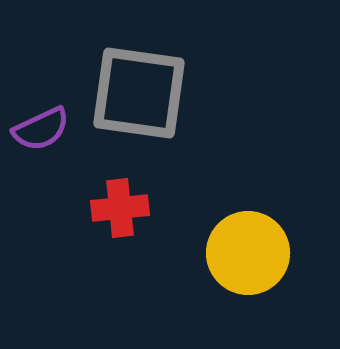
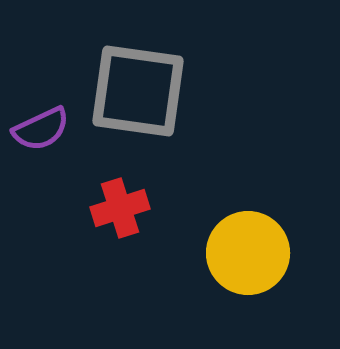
gray square: moved 1 px left, 2 px up
red cross: rotated 12 degrees counterclockwise
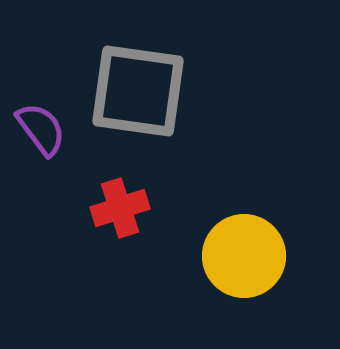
purple semicircle: rotated 102 degrees counterclockwise
yellow circle: moved 4 px left, 3 px down
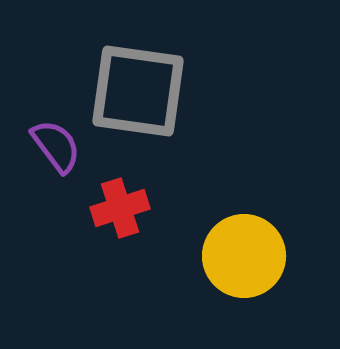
purple semicircle: moved 15 px right, 17 px down
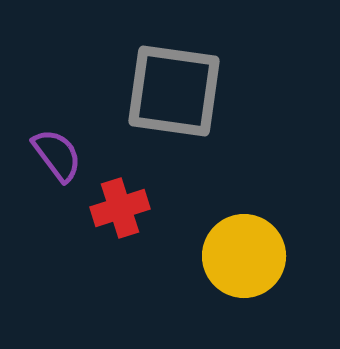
gray square: moved 36 px right
purple semicircle: moved 1 px right, 9 px down
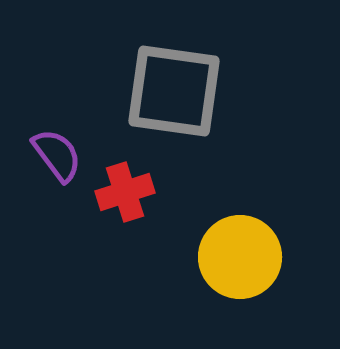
red cross: moved 5 px right, 16 px up
yellow circle: moved 4 px left, 1 px down
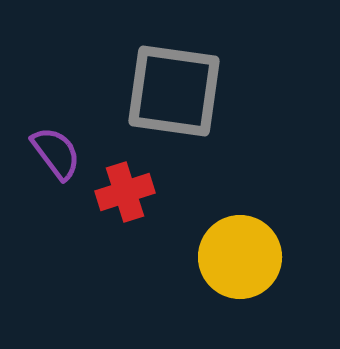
purple semicircle: moved 1 px left, 2 px up
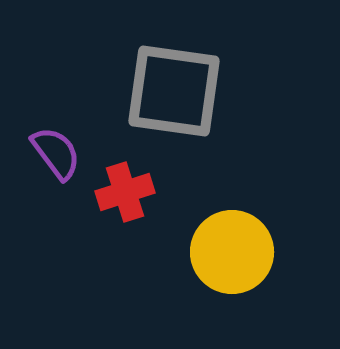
yellow circle: moved 8 px left, 5 px up
